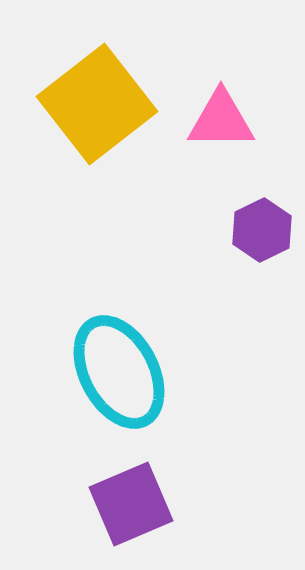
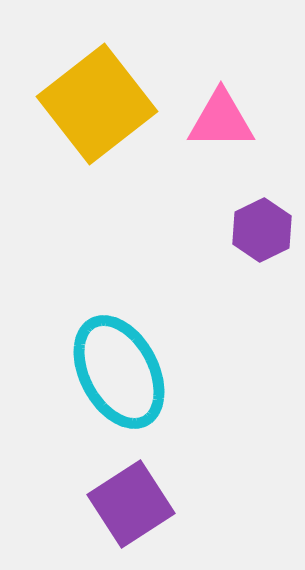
purple square: rotated 10 degrees counterclockwise
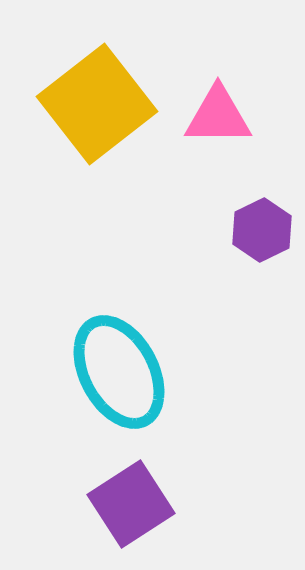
pink triangle: moved 3 px left, 4 px up
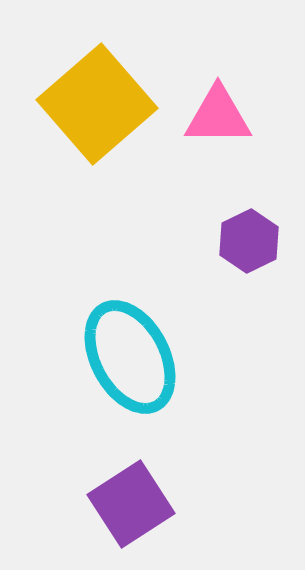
yellow square: rotated 3 degrees counterclockwise
purple hexagon: moved 13 px left, 11 px down
cyan ellipse: moved 11 px right, 15 px up
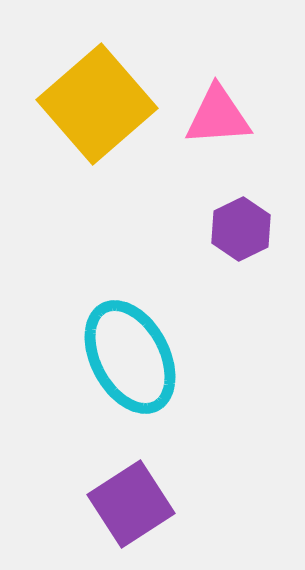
pink triangle: rotated 4 degrees counterclockwise
purple hexagon: moved 8 px left, 12 px up
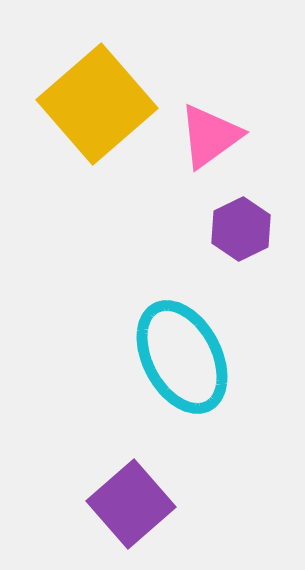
pink triangle: moved 8 px left, 20 px down; rotated 32 degrees counterclockwise
cyan ellipse: moved 52 px right
purple square: rotated 8 degrees counterclockwise
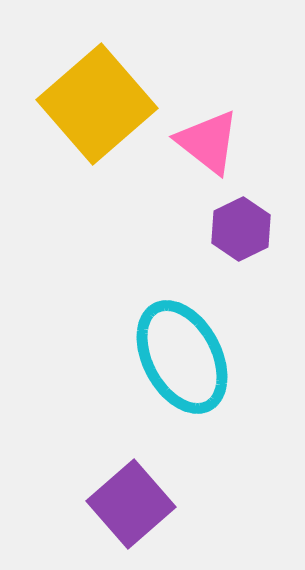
pink triangle: moved 2 px left, 6 px down; rotated 46 degrees counterclockwise
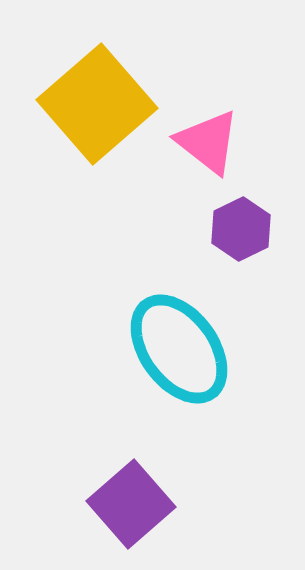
cyan ellipse: moved 3 px left, 8 px up; rotated 8 degrees counterclockwise
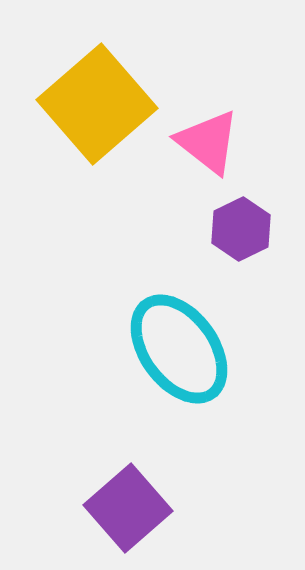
purple square: moved 3 px left, 4 px down
